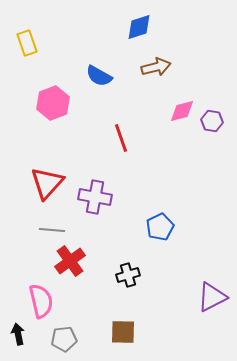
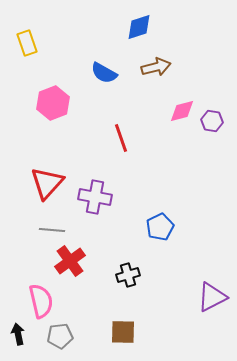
blue semicircle: moved 5 px right, 3 px up
gray pentagon: moved 4 px left, 3 px up
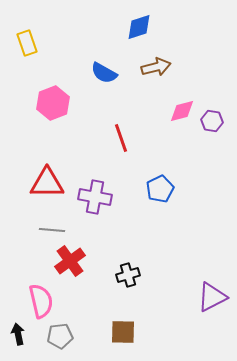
red triangle: rotated 48 degrees clockwise
blue pentagon: moved 38 px up
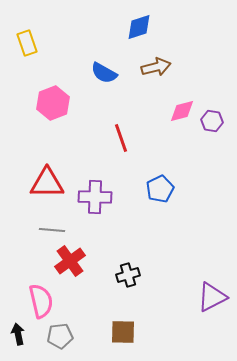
purple cross: rotated 8 degrees counterclockwise
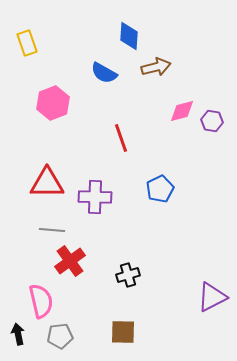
blue diamond: moved 10 px left, 9 px down; rotated 68 degrees counterclockwise
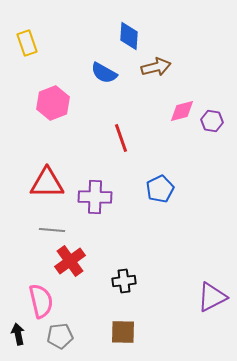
black cross: moved 4 px left, 6 px down; rotated 10 degrees clockwise
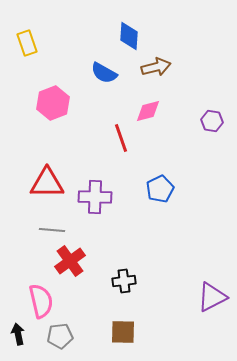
pink diamond: moved 34 px left
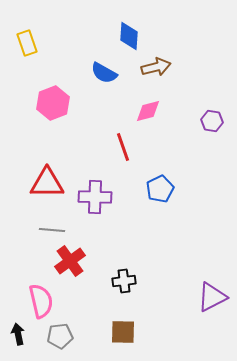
red line: moved 2 px right, 9 px down
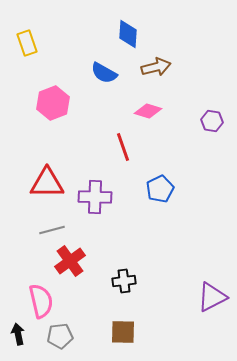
blue diamond: moved 1 px left, 2 px up
pink diamond: rotated 32 degrees clockwise
gray line: rotated 20 degrees counterclockwise
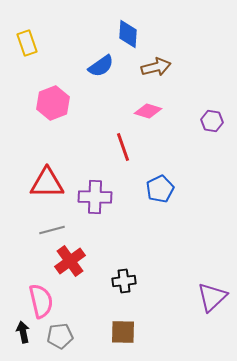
blue semicircle: moved 3 px left, 7 px up; rotated 64 degrees counterclockwise
purple triangle: rotated 16 degrees counterclockwise
black arrow: moved 5 px right, 2 px up
